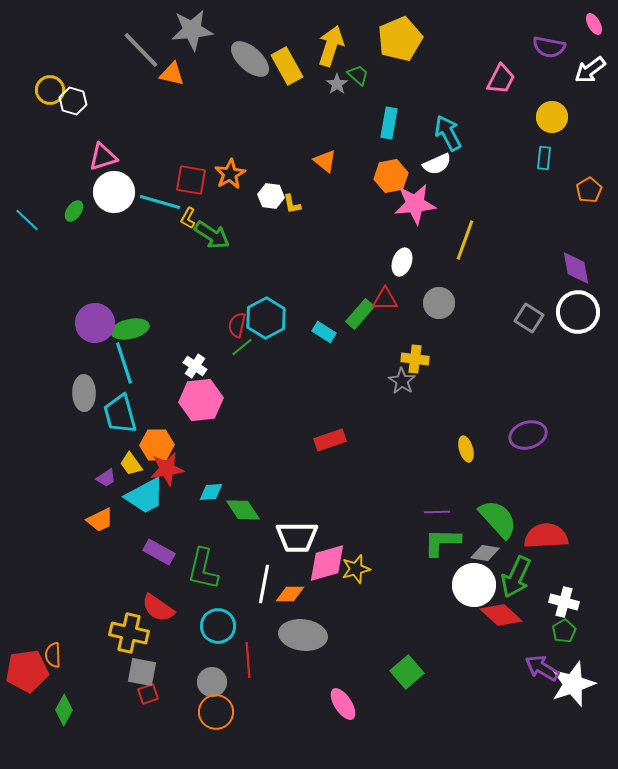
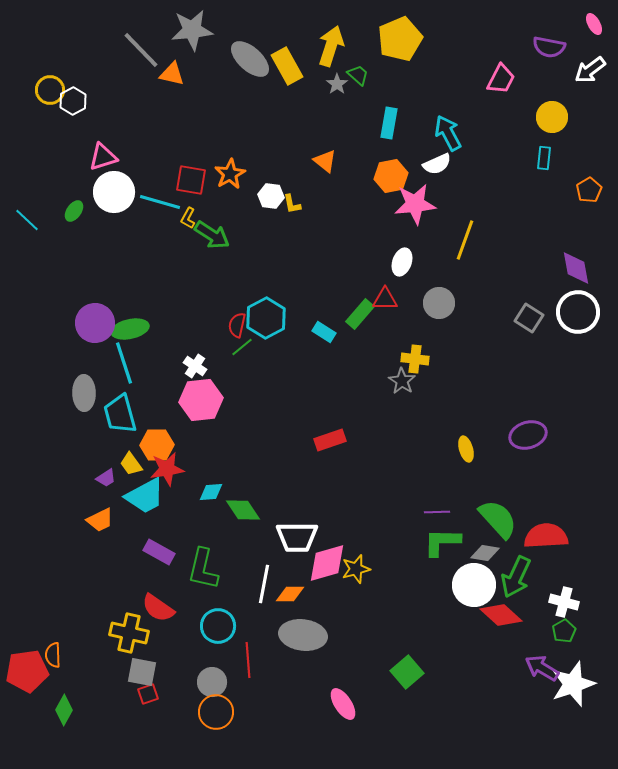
white hexagon at (73, 101): rotated 16 degrees clockwise
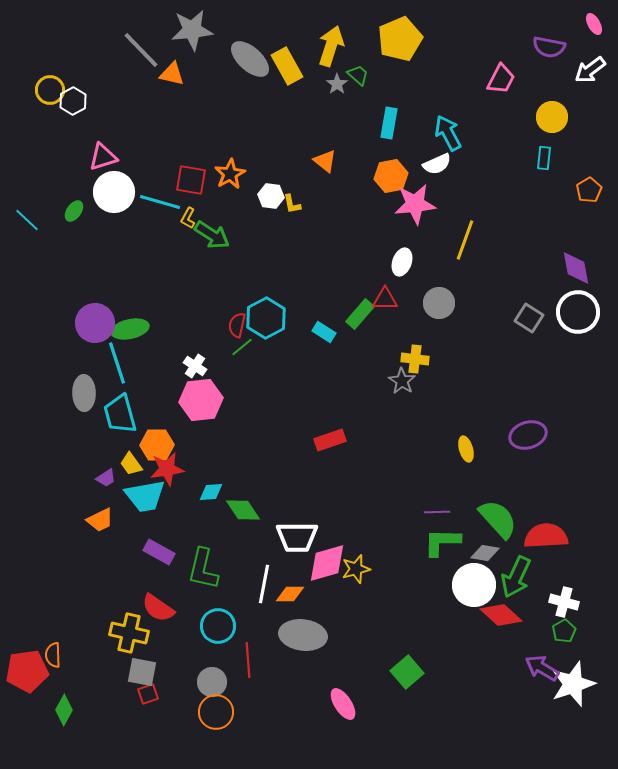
cyan line at (124, 363): moved 7 px left
cyan trapezoid at (145, 496): rotated 18 degrees clockwise
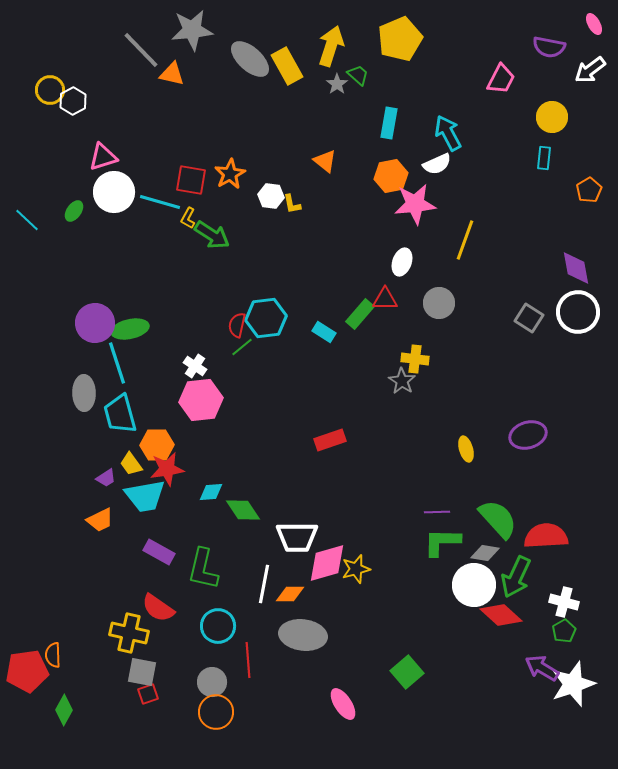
cyan hexagon at (266, 318): rotated 21 degrees clockwise
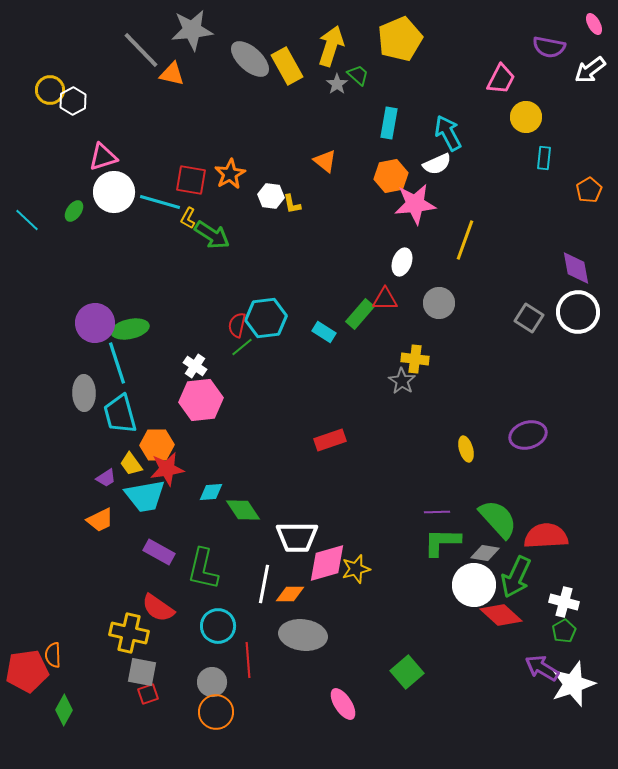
yellow circle at (552, 117): moved 26 px left
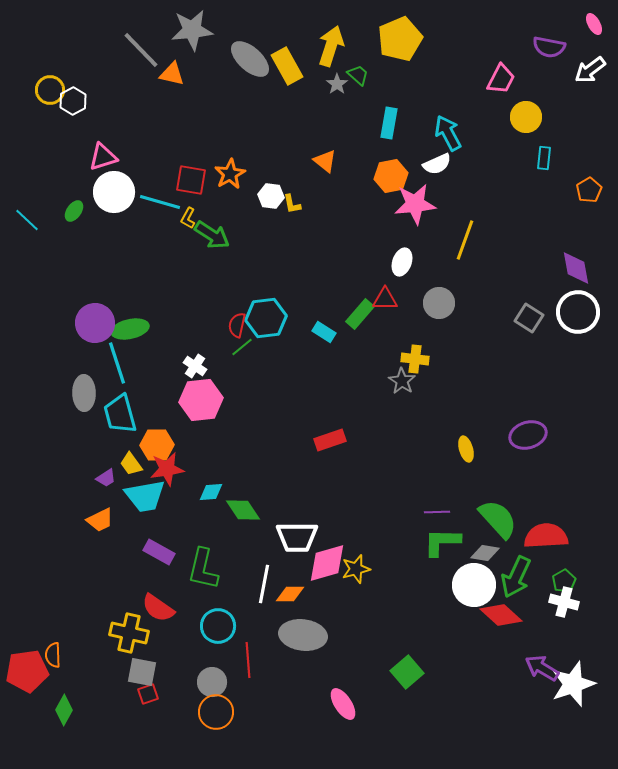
green pentagon at (564, 631): moved 50 px up
